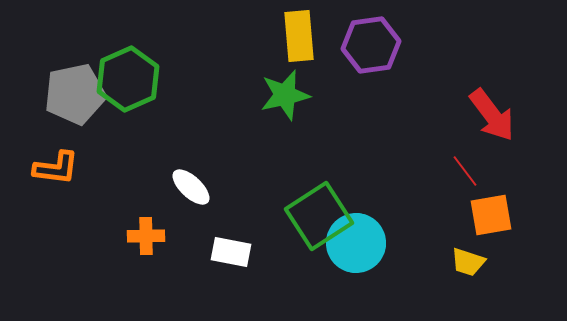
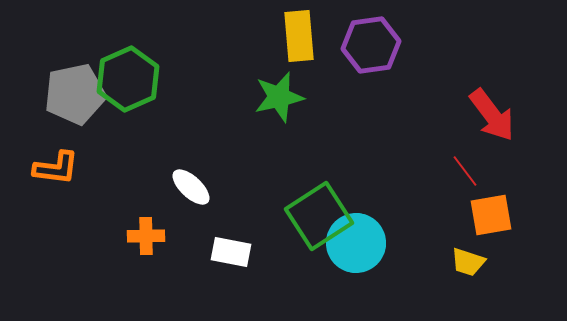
green star: moved 6 px left, 2 px down
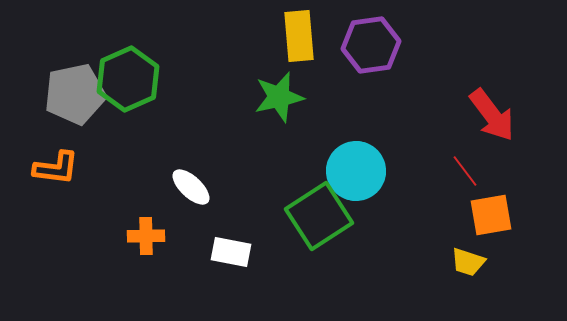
cyan circle: moved 72 px up
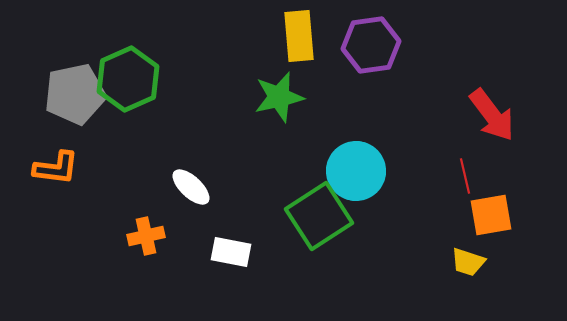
red line: moved 5 px down; rotated 24 degrees clockwise
orange cross: rotated 12 degrees counterclockwise
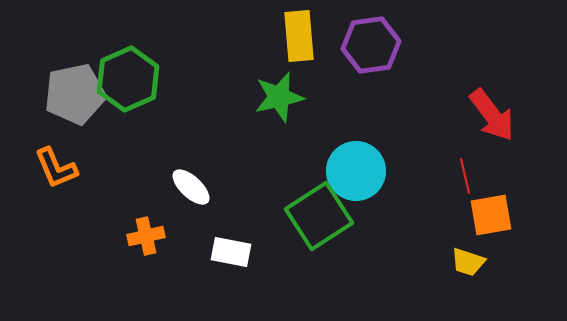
orange L-shape: rotated 60 degrees clockwise
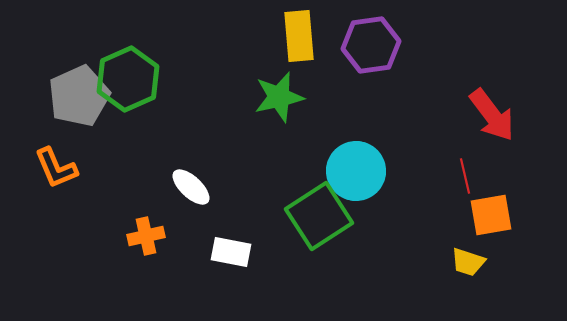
gray pentagon: moved 4 px right, 2 px down; rotated 12 degrees counterclockwise
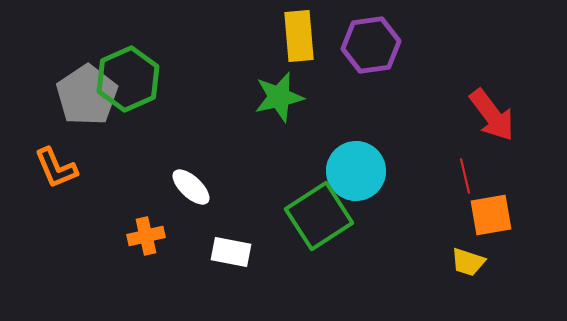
gray pentagon: moved 8 px right, 1 px up; rotated 10 degrees counterclockwise
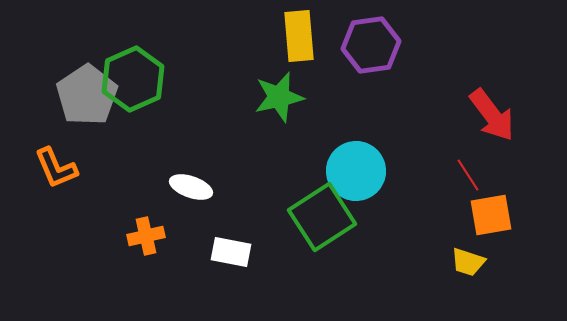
green hexagon: moved 5 px right
red line: moved 3 px right, 1 px up; rotated 20 degrees counterclockwise
white ellipse: rotated 24 degrees counterclockwise
green square: moved 3 px right, 1 px down
